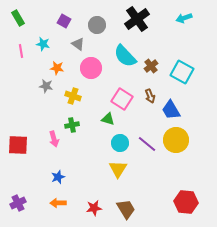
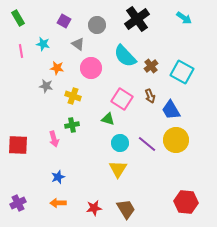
cyan arrow: rotated 126 degrees counterclockwise
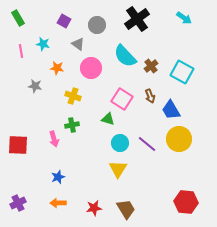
gray star: moved 11 px left
yellow circle: moved 3 px right, 1 px up
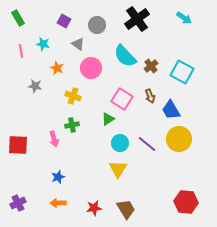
orange star: rotated 16 degrees clockwise
green triangle: rotated 48 degrees counterclockwise
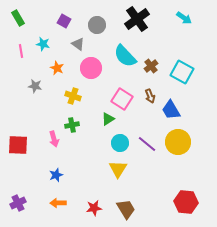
yellow circle: moved 1 px left, 3 px down
blue star: moved 2 px left, 2 px up
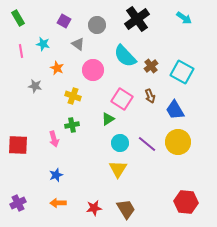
pink circle: moved 2 px right, 2 px down
blue trapezoid: moved 4 px right
